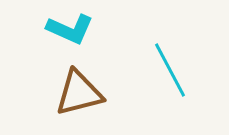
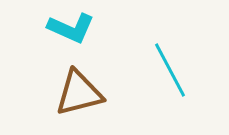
cyan L-shape: moved 1 px right, 1 px up
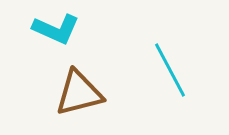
cyan L-shape: moved 15 px left, 1 px down
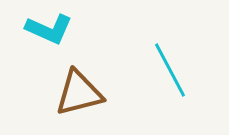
cyan L-shape: moved 7 px left
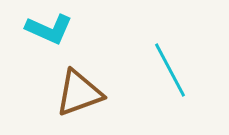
brown triangle: rotated 6 degrees counterclockwise
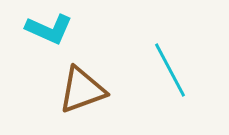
brown triangle: moved 3 px right, 3 px up
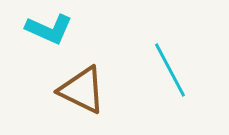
brown triangle: rotated 46 degrees clockwise
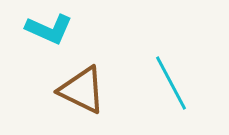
cyan line: moved 1 px right, 13 px down
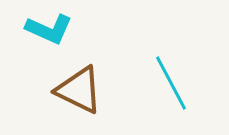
brown triangle: moved 3 px left
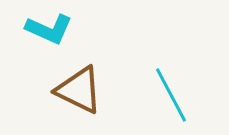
cyan line: moved 12 px down
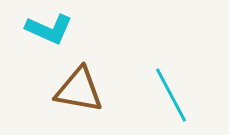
brown triangle: rotated 16 degrees counterclockwise
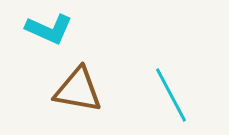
brown triangle: moved 1 px left
